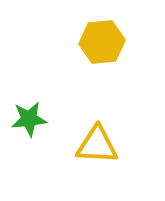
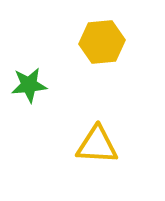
green star: moved 34 px up
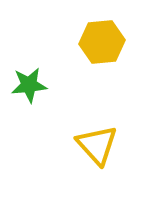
yellow triangle: rotated 45 degrees clockwise
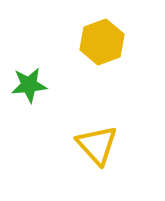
yellow hexagon: rotated 15 degrees counterclockwise
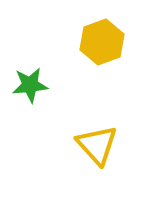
green star: moved 1 px right
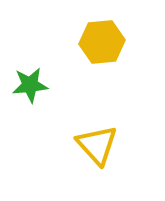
yellow hexagon: rotated 15 degrees clockwise
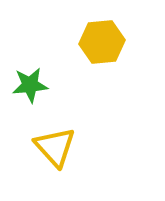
yellow triangle: moved 42 px left, 2 px down
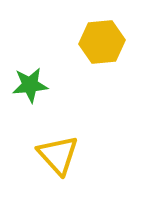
yellow triangle: moved 3 px right, 8 px down
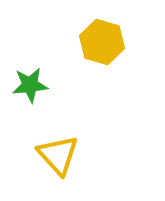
yellow hexagon: rotated 21 degrees clockwise
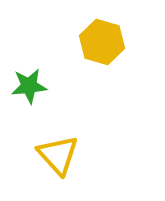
green star: moved 1 px left, 1 px down
